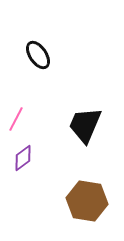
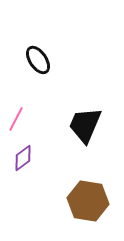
black ellipse: moved 5 px down
brown hexagon: moved 1 px right
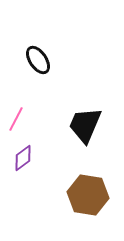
brown hexagon: moved 6 px up
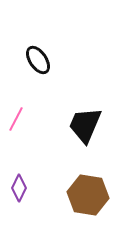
purple diamond: moved 4 px left, 30 px down; rotated 28 degrees counterclockwise
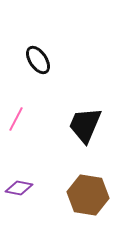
purple diamond: rotated 76 degrees clockwise
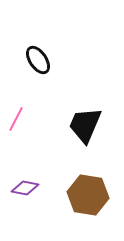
purple diamond: moved 6 px right
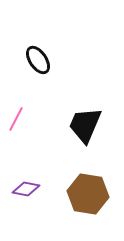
purple diamond: moved 1 px right, 1 px down
brown hexagon: moved 1 px up
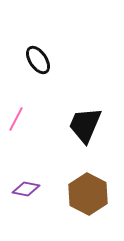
brown hexagon: rotated 18 degrees clockwise
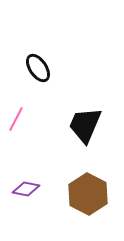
black ellipse: moved 8 px down
